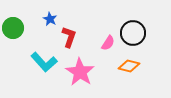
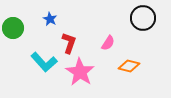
black circle: moved 10 px right, 15 px up
red L-shape: moved 6 px down
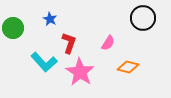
orange diamond: moved 1 px left, 1 px down
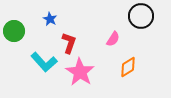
black circle: moved 2 px left, 2 px up
green circle: moved 1 px right, 3 px down
pink semicircle: moved 5 px right, 4 px up
orange diamond: rotated 45 degrees counterclockwise
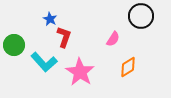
green circle: moved 14 px down
red L-shape: moved 5 px left, 6 px up
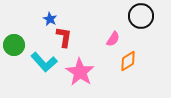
red L-shape: rotated 10 degrees counterclockwise
orange diamond: moved 6 px up
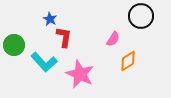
pink star: moved 2 px down; rotated 8 degrees counterclockwise
